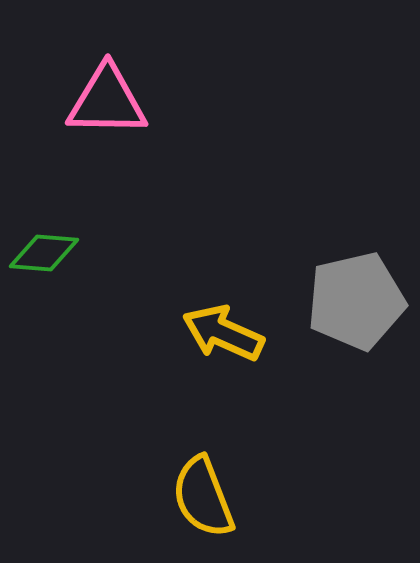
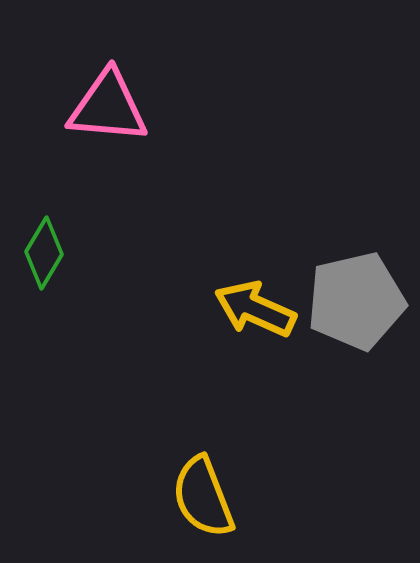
pink triangle: moved 1 px right, 6 px down; rotated 4 degrees clockwise
green diamond: rotated 64 degrees counterclockwise
yellow arrow: moved 32 px right, 24 px up
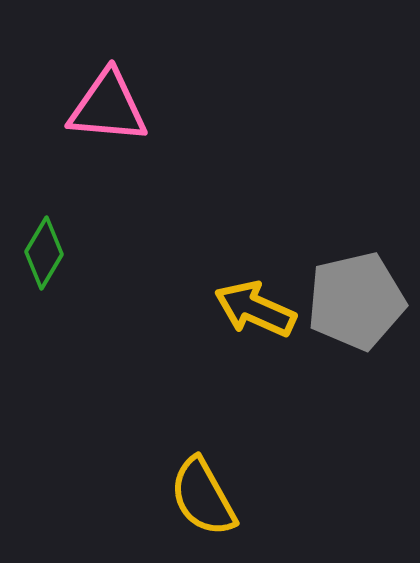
yellow semicircle: rotated 8 degrees counterclockwise
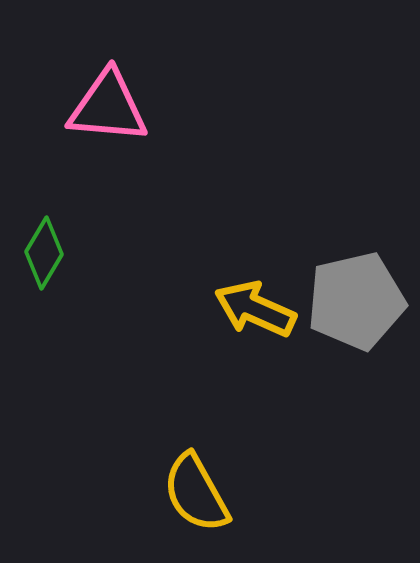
yellow semicircle: moved 7 px left, 4 px up
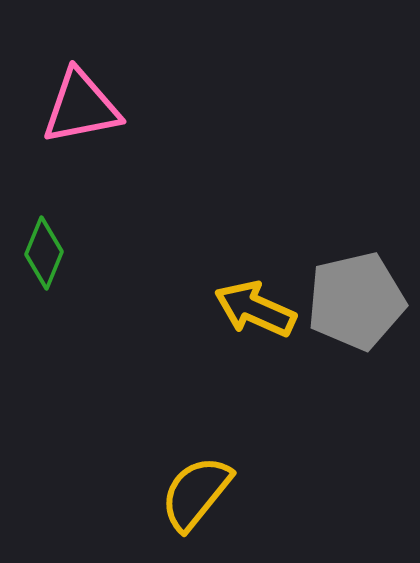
pink triangle: moved 27 px left; rotated 16 degrees counterclockwise
green diamond: rotated 8 degrees counterclockwise
yellow semicircle: rotated 68 degrees clockwise
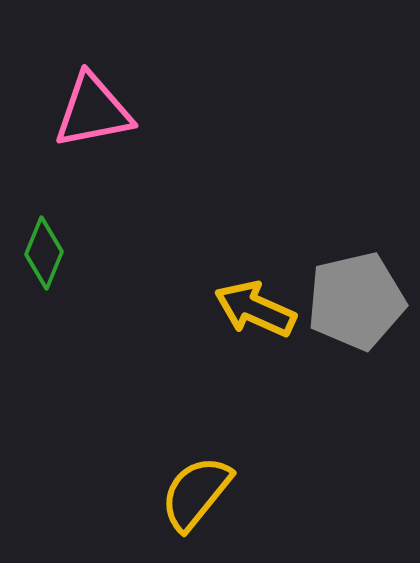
pink triangle: moved 12 px right, 4 px down
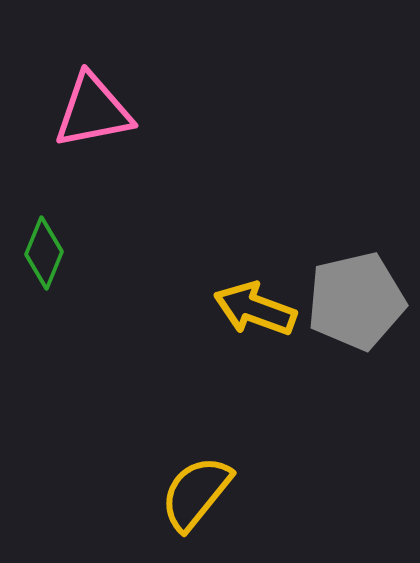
yellow arrow: rotated 4 degrees counterclockwise
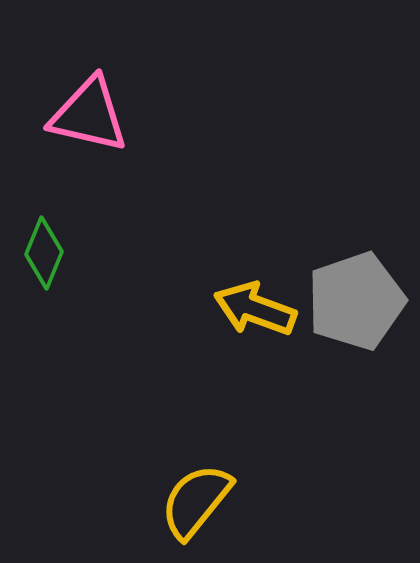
pink triangle: moved 4 px left, 4 px down; rotated 24 degrees clockwise
gray pentagon: rotated 6 degrees counterclockwise
yellow semicircle: moved 8 px down
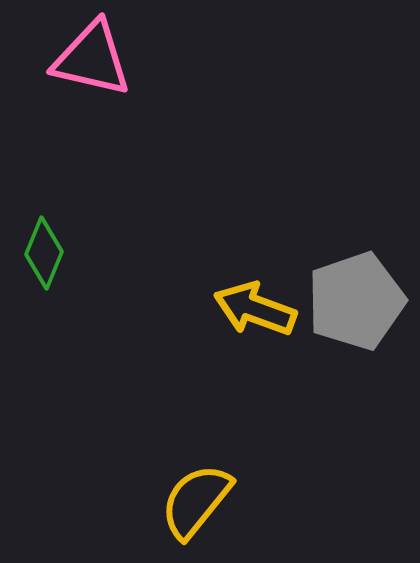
pink triangle: moved 3 px right, 56 px up
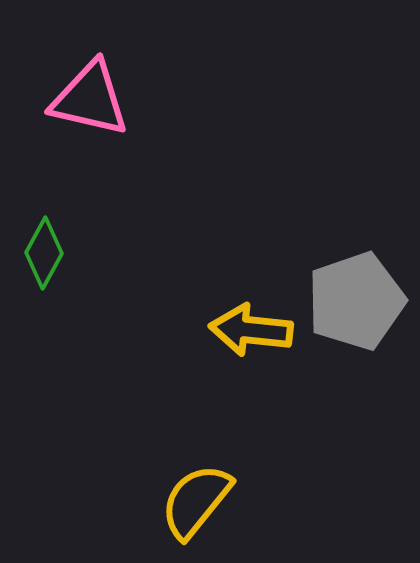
pink triangle: moved 2 px left, 40 px down
green diamond: rotated 6 degrees clockwise
yellow arrow: moved 4 px left, 21 px down; rotated 14 degrees counterclockwise
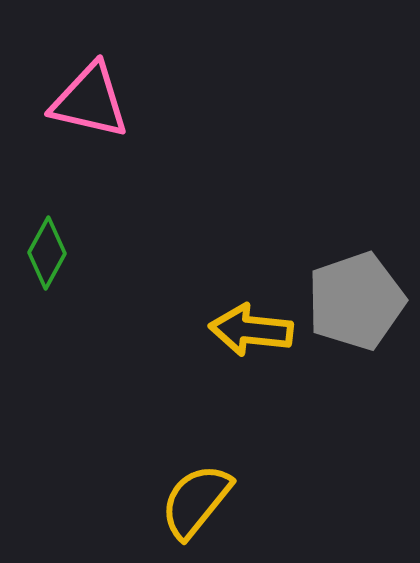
pink triangle: moved 2 px down
green diamond: moved 3 px right
